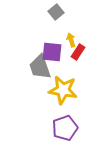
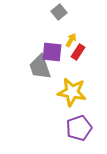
gray square: moved 3 px right
yellow arrow: rotated 48 degrees clockwise
yellow star: moved 9 px right, 2 px down
purple pentagon: moved 14 px right
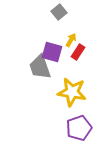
purple square: rotated 10 degrees clockwise
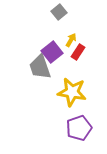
purple square: rotated 35 degrees clockwise
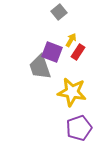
purple square: rotated 30 degrees counterclockwise
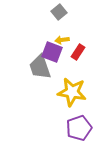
yellow arrow: moved 9 px left; rotated 128 degrees counterclockwise
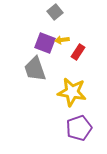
gray square: moved 4 px left
purple square: moved 7 px left, 9 px up
gray trapezoid: moved 5 px left, 2 px down
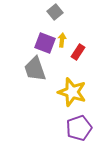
yellow arrow: rotated 104 degrees clockwise
yellow star: rotated 8 degrees clockwise
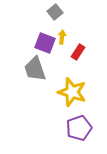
yellow arrow: moved 3 px up
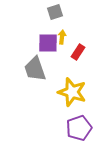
gray square: rotated 21 degrees clockwise
purple square: moved 3 px right; rotated 20 degrees counterclockwise
